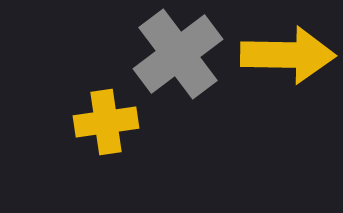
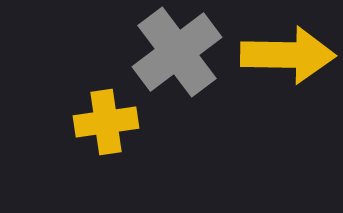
gray cross: moved 1 px left, 2 px up
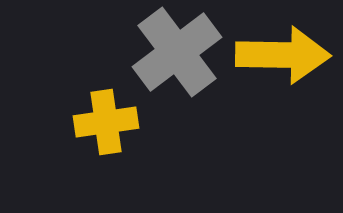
yellow arrow: moved 5 px left
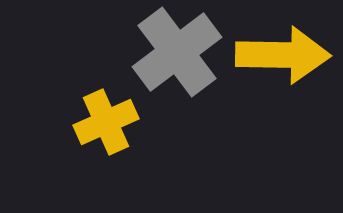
yellow cross: rotated 16 degrees counterclockwise
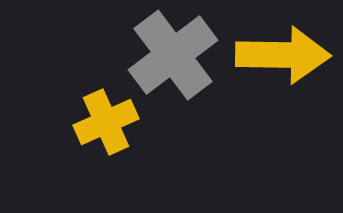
gray cross: moved 4 px left, 3 px down
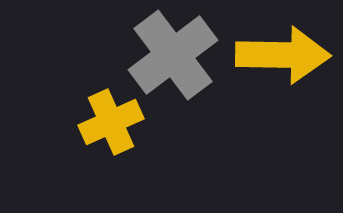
yellow cross: moved 5 px right
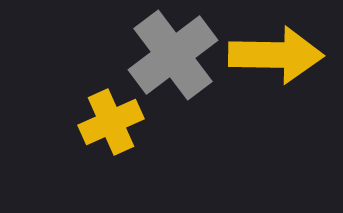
yellow arrow: moved 7 px left
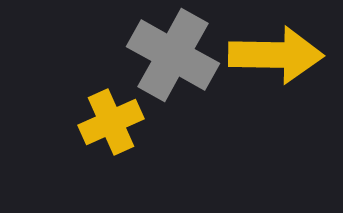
gray cross: rotated 24 degrees counterclockwise
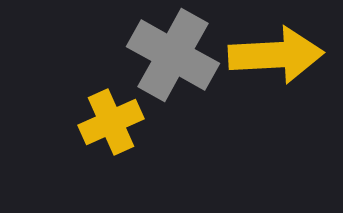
yellow arrow: rotated 4 degrees counterclockwise
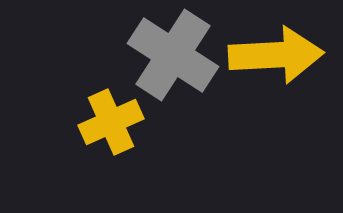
gray cross: rotated 4 degrees clockwise
